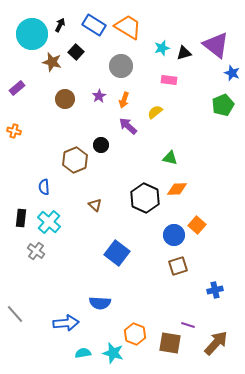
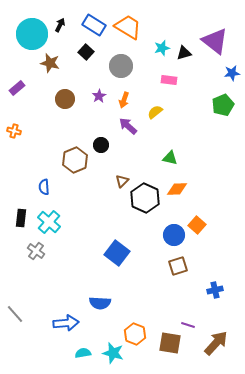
purple triangle at (216, 45): moved 1 px left, 4 px up
black square at (76, 52): moved 10 px right
brown star at (52, 62): moved 2 px left, 1 px down
blue star at (232, 73): rotated 28 degrees counterclockwise
brown triangle at (95, 205): moved 27 px right, 24 px up; rotated 32 degrees clockwise
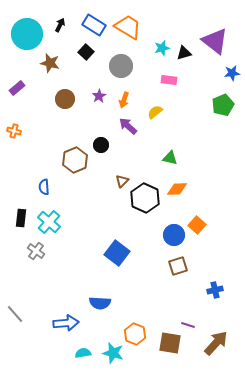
cyan circle at (32, 34): moved 5 px left
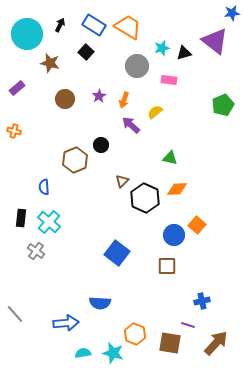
gray circle at (121, 66): moved 16 px right
blue star at (232, 73): moved 60 px up
purple arrow at (128, 126): moved 3 px right, 1 px up
brown square at (178, 266): moved 11 px left; rotated 18 degrees clockwise
blue cross at (215, 290): moved 13 px left, 11 px down
